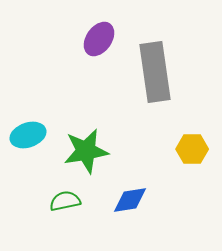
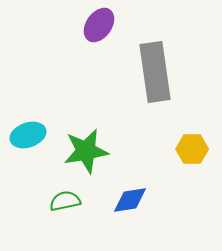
purple ellipse: moved 14 px up
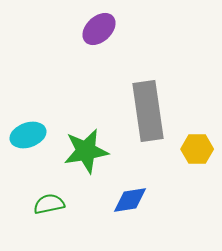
purple ellipse: moved 4 px down; rotated 12 degrees clockwise
gray rectangle: moved 7 px left, 39 px down
yellow hexagon: moved 5 px right
green semicircle: moved 16 px left, 3 px down
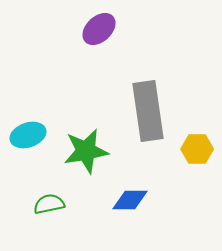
blue diamond: rotated 9 degrees clockwise
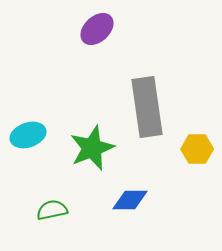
purple ellipse: moved 2 px left
gray rectangle: moved 1 px left, 4 px up
green star: moved 6 px right, 3 px up; rotated 12 degrees counterclockwise
green semicircle: moved 3 px right, 6 px down
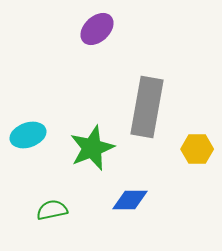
gray rectangle: rotated 18 degrees clockwise
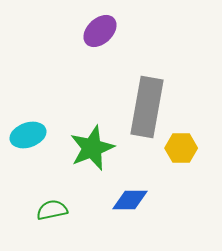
purple ellipse: moved 3 px right, 2 px down
yellow hexagon: moved 16 px left, 1 px up
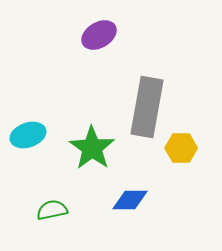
purple ellipse: moved 1 px left, 4 px down; rotated 12 degrees clockwise
green star: rotated 15 degrees counterclockwise
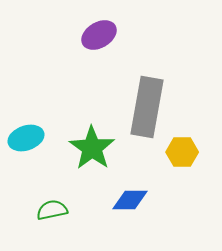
cyan ellipse: moved 2 px left, 3 px down
yellow hexagon: moved 1 px right, 4 px down
